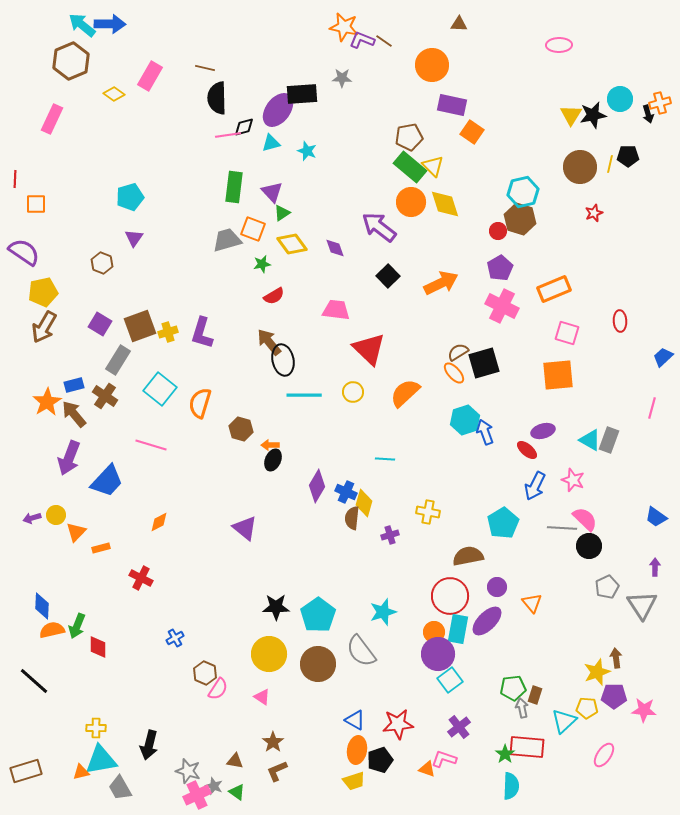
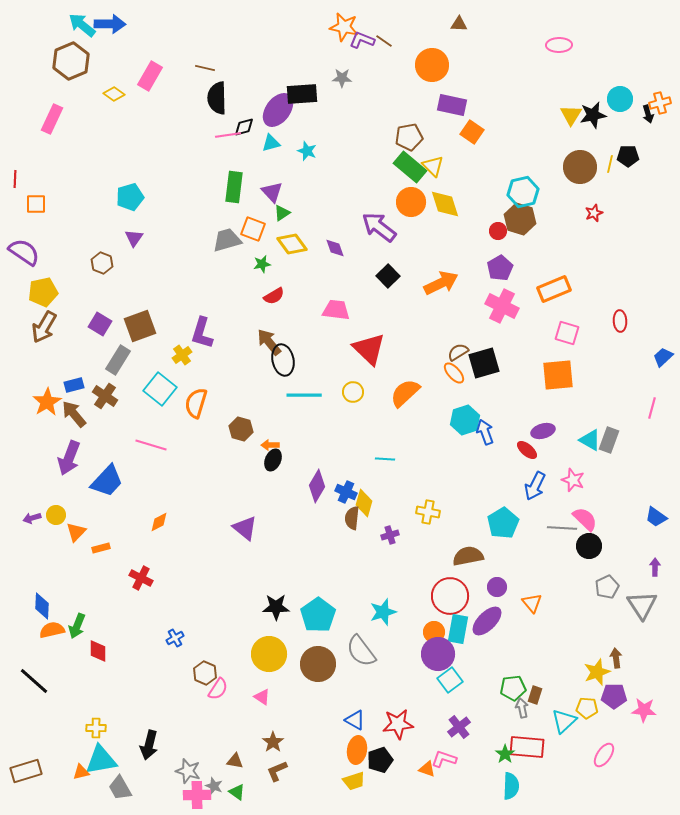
yellow cross at (168, 332): moved 14 px right, 23 px down; rotated 18 degrees counterclockwise
orange semicircle at (200, 403): moved 4 px left
red diamond at (98, 647): moved 4 px down
pink cross at (197, 795): rotated 24 degrees clockwise
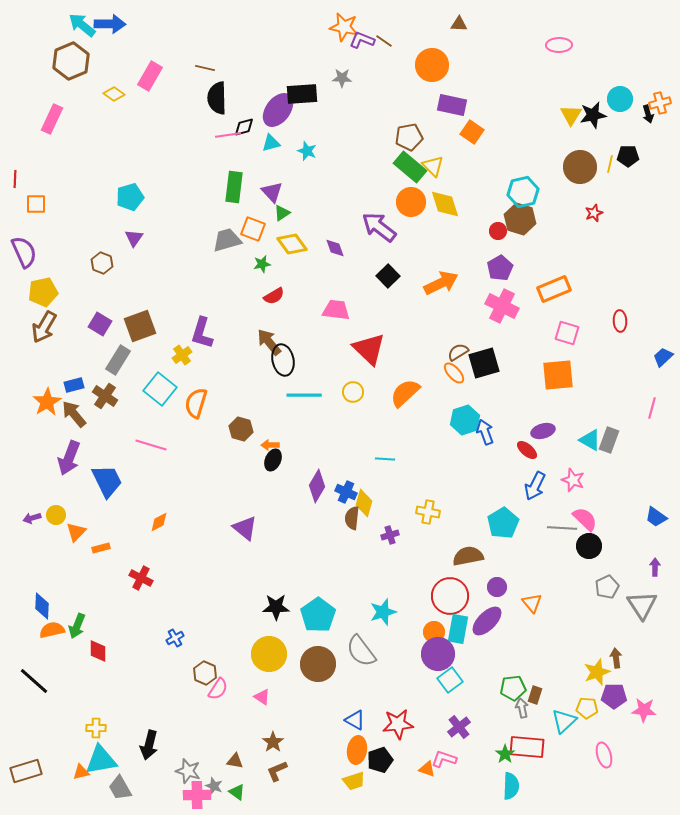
purple semicircle at (24, 252): rotated 32 degrees clockwise
blue trapezoid at (107, 481): rotated 69 degrees counterclockwise
pink ellipse at (604, 755): rotated 50 degrees counterclockwise
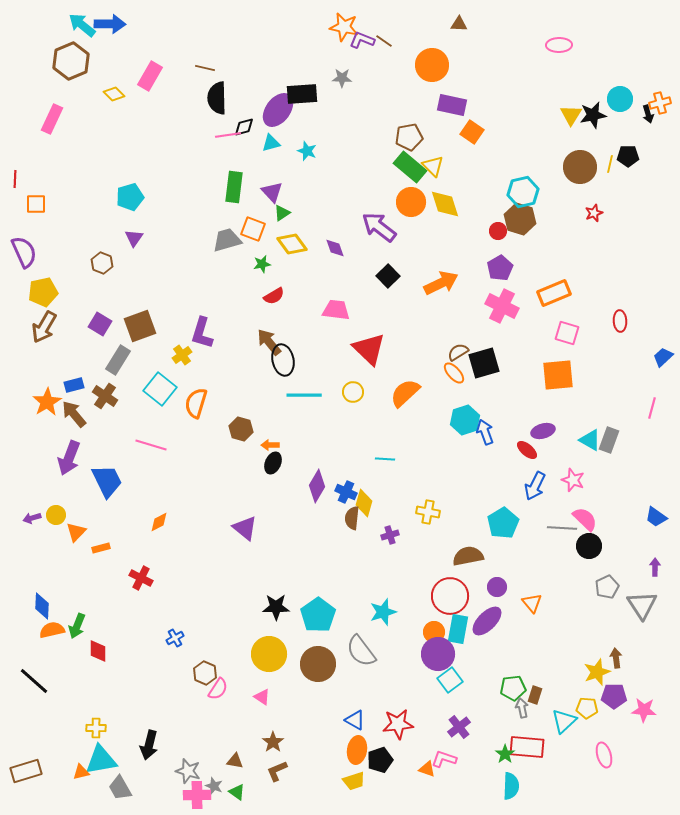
yellow diamond at (114, 94): rotated 10 degrees clockwise
orange rectangle at (554, 289): moved 4 px down
black ellipse at (273, 460): moved 3 px down
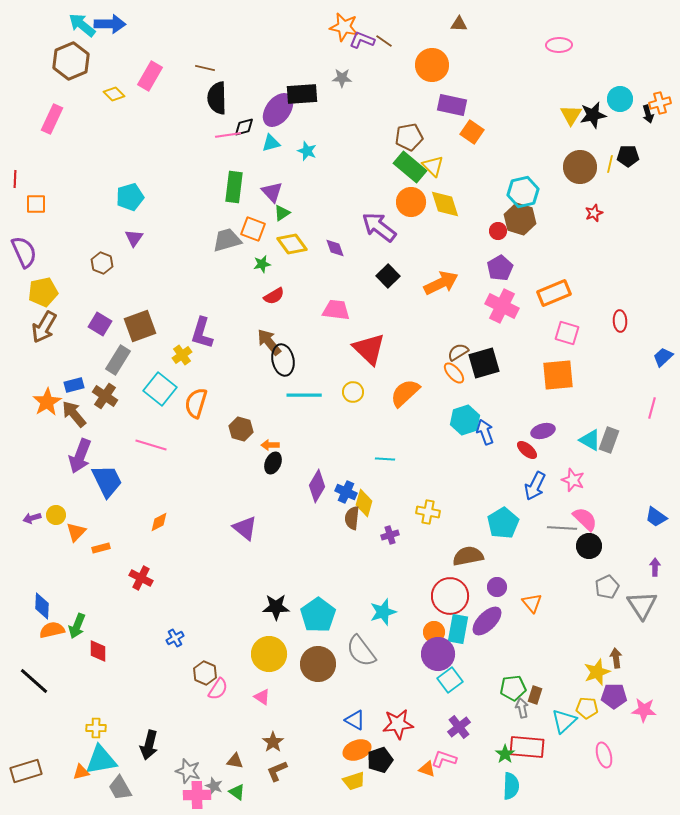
purple arrow at (69, 458): moved 11 px right, 2 px up
orange ellipse at (357, 750): rotated 60 degrees clockwise
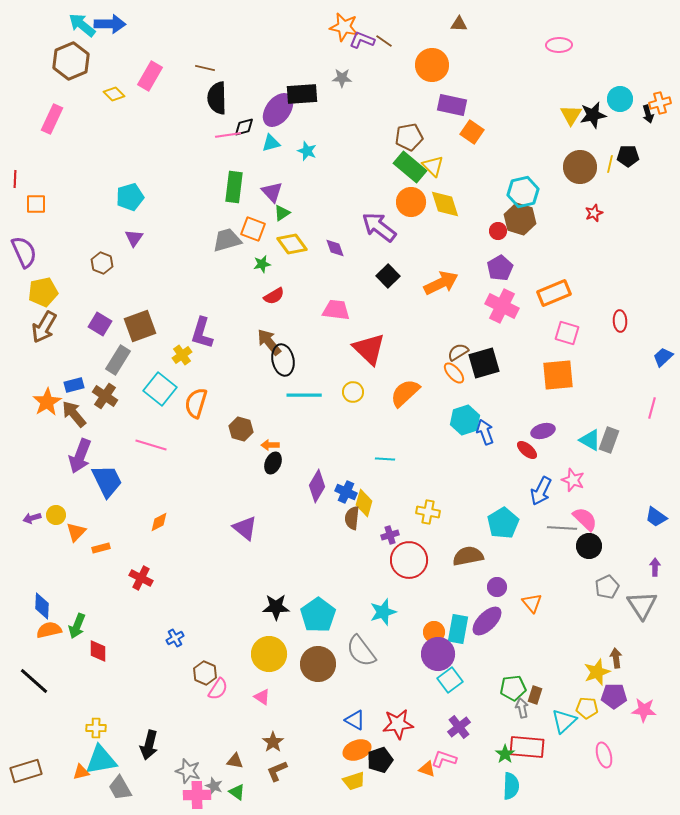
blue arrow at (535, 486): moved 6 px right, 5 px down
red circle at (450, 596): moved 41 px left, 36 px up
orange semicircle at (52, 630): moved 3 px left
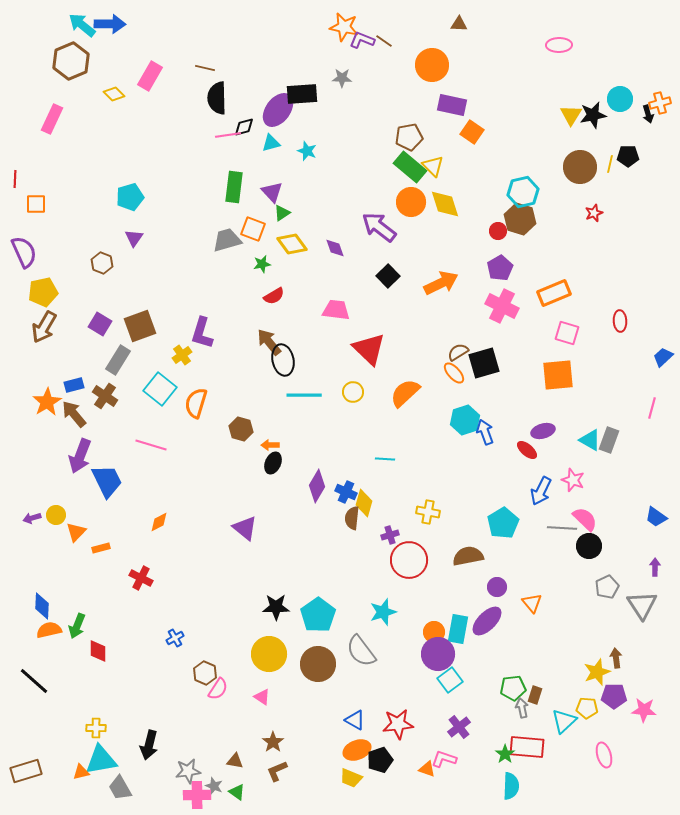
gray star at (188, 771): rotated 25 degrees counterclockwise
yellow trapezoid at (354, 781): moved 3 px left, 3 px up; rotated 40 degrees clockwise
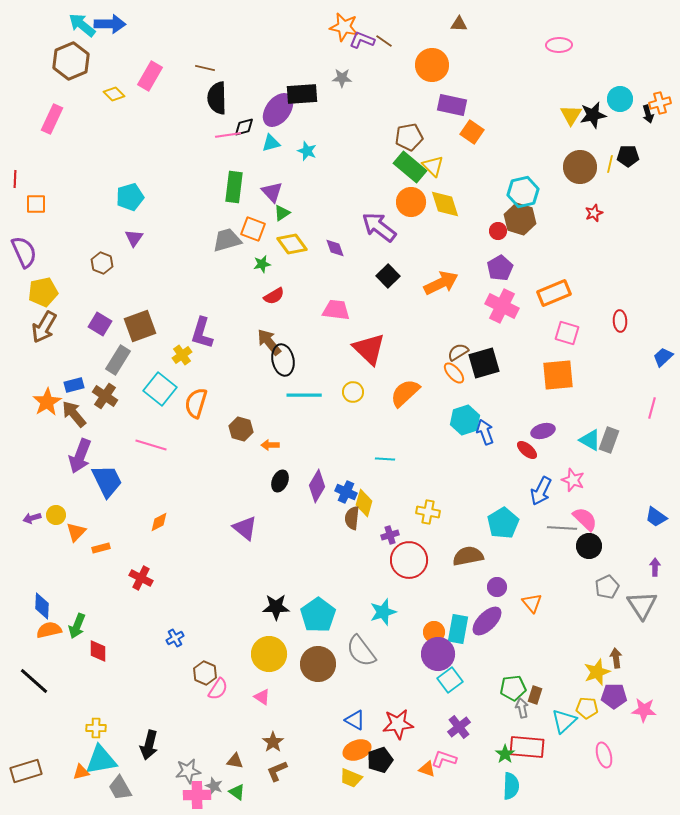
black ellipse at (273, 463): moved 7 px right, 18 px down
